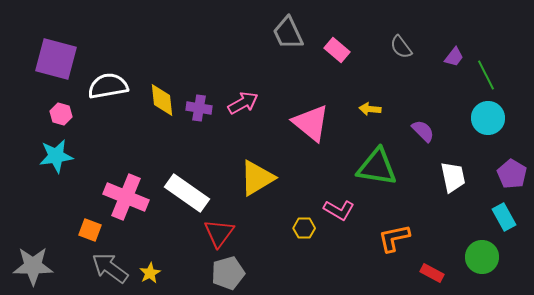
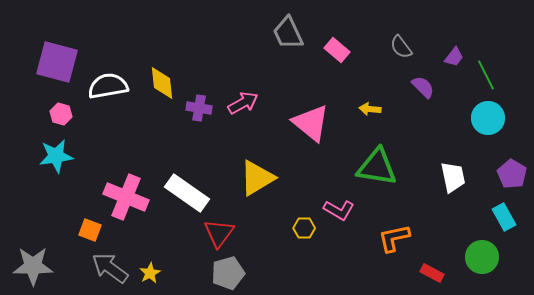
purple square: moved 1 px right, 3 px down
yellow diamond: moved 17 px up
purple semicircle: moved 44 px up
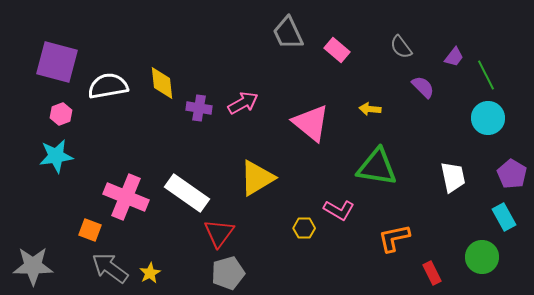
pink hexagon: rotated 25 degrees clockwise
red rectangle: rotated 35 degrees clockwise
